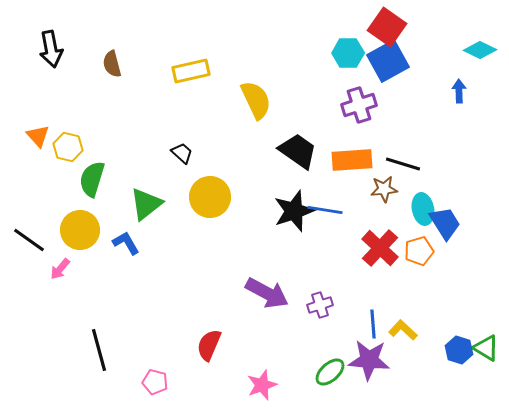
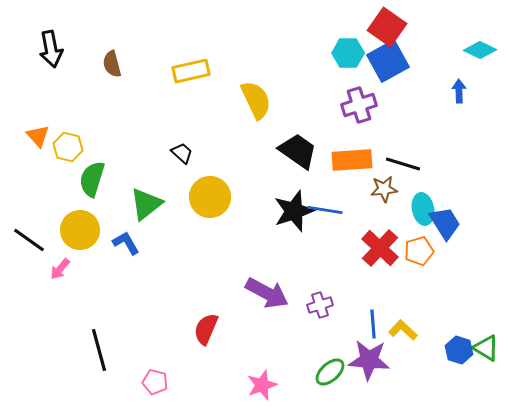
red semicircle at (209, 345): moved 3 px left, 16 px up
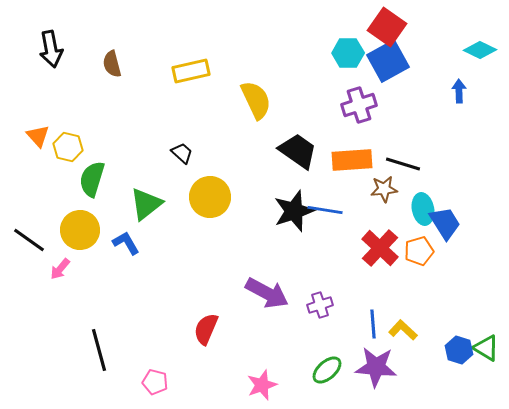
purple star at (369, 360): moved 7 px right, 7 px down
green ellipse at (330, 372): moved 3 px left, 2 px up
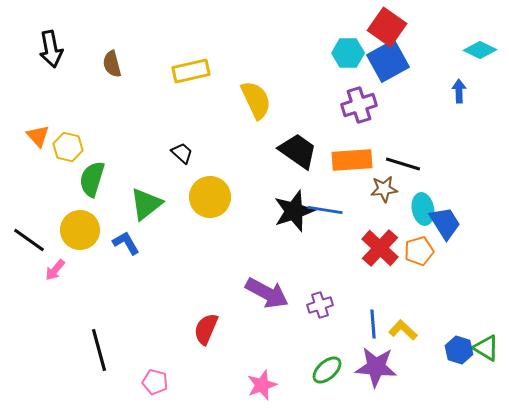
pink arrow at (60, 269): moved 5 px left, 1 px down
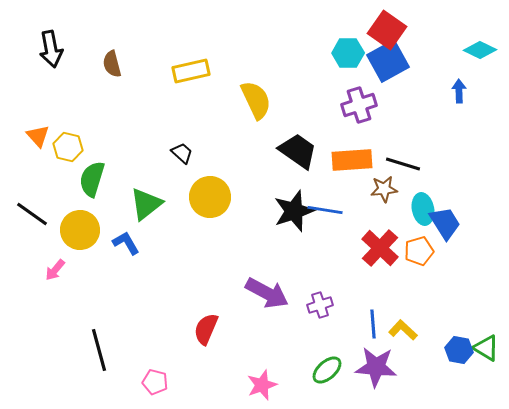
red square at (387, 27): moved 3 px down
black line at (29, 240): moved 3 px right, 26 px up
blue hexagon at (459, 350): rotated 8 degrees counterclockwise
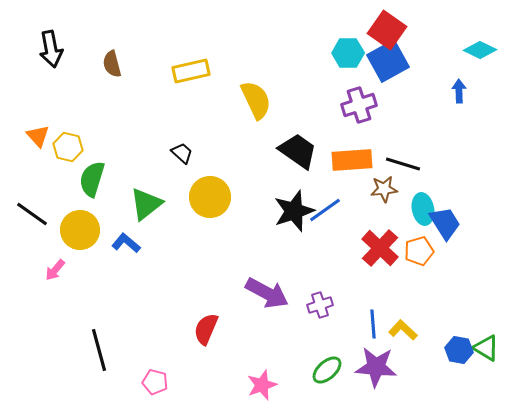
blue line at (325, 210): rotated 44 degrees counterclockwise
blue L-shape at (126, 243): rotated 20 degrees counterclockwise
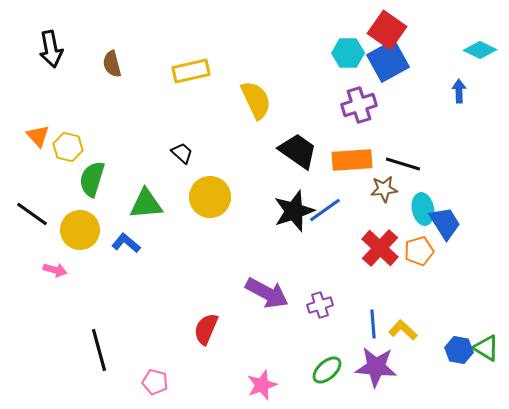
green triangle at (146, 204): rotated 33 degrees clockwise
pink arrow at (55, 270): rotated 115 degrees counterclockwise
